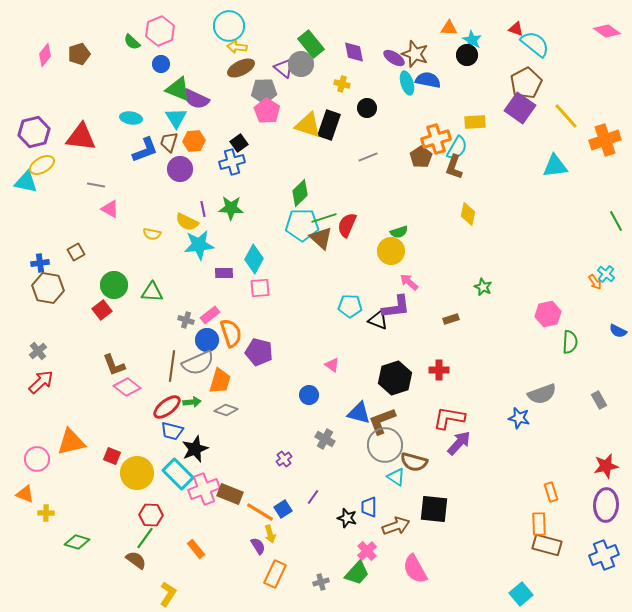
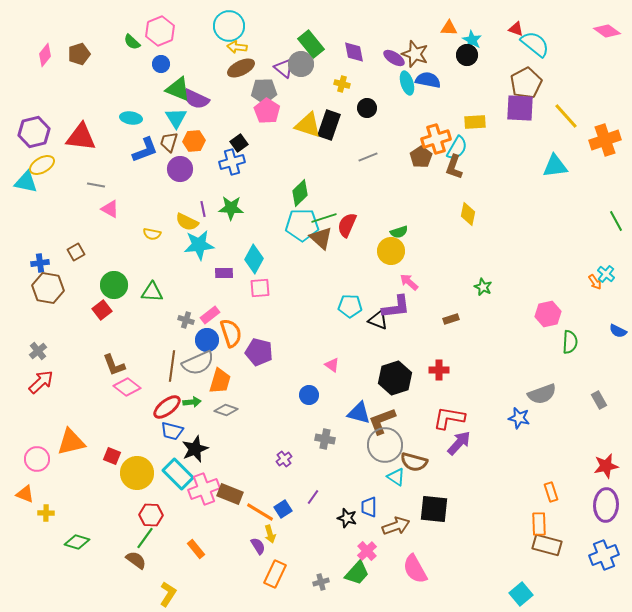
purple square at (520, 108): rotated 32 degrees counterclockwise
gray cross at (325, 439): rotated 18 degrees counterclockwise
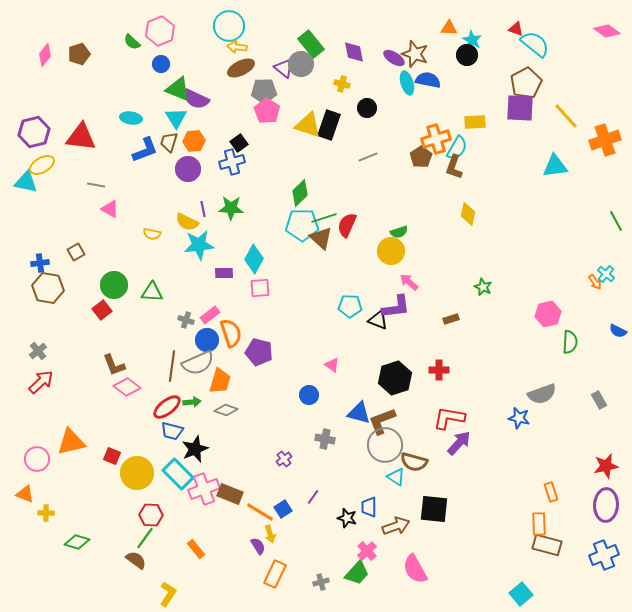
purple circle at (180, 169): moved 8 px right
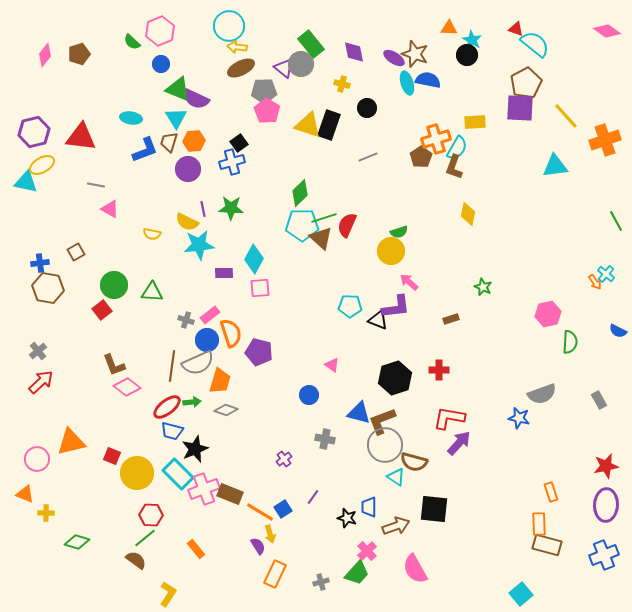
green line at (145, 538): rotated 15 degrees clockwise
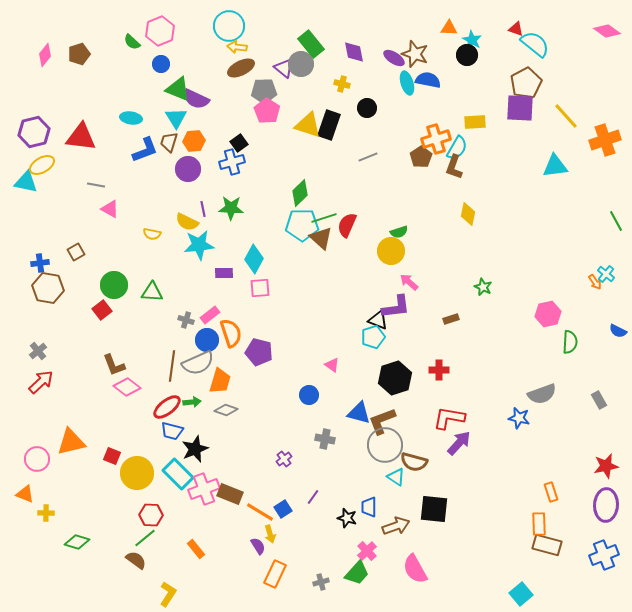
cyan pentagon at (350, 306): moved 23 px right, 31 px down; rotated 20 degrees counterclockwise
